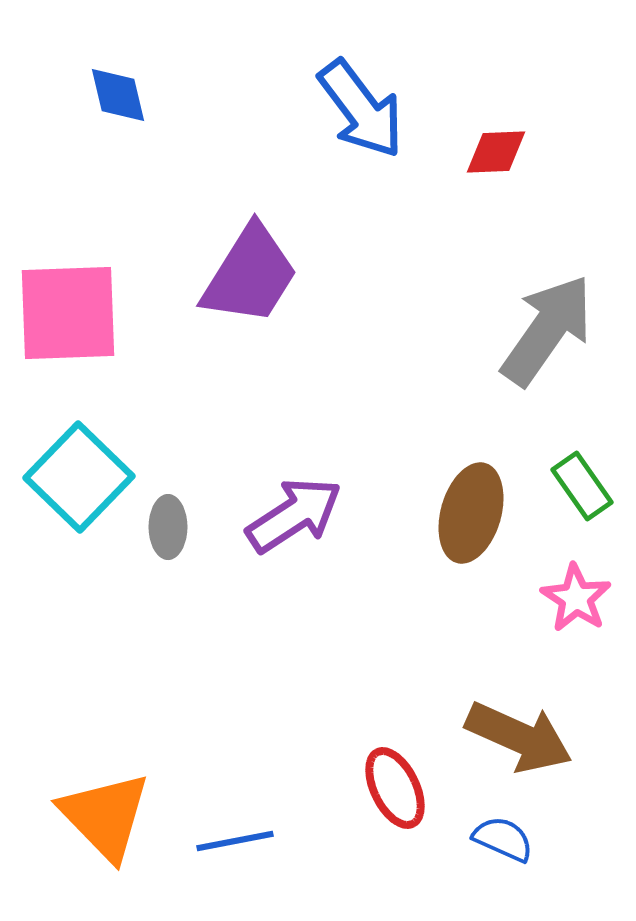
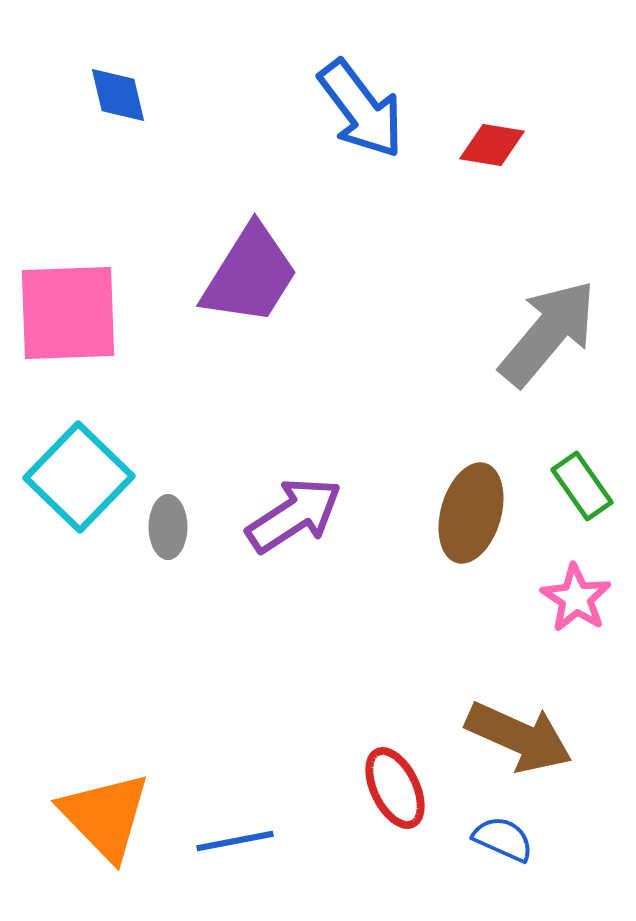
red diamond: moved 4 px left, 7 px up; rotated 12 degrees clockwise
gray arrow: moved 1 px right, 3 px down; rotated 5 degrees clockwise
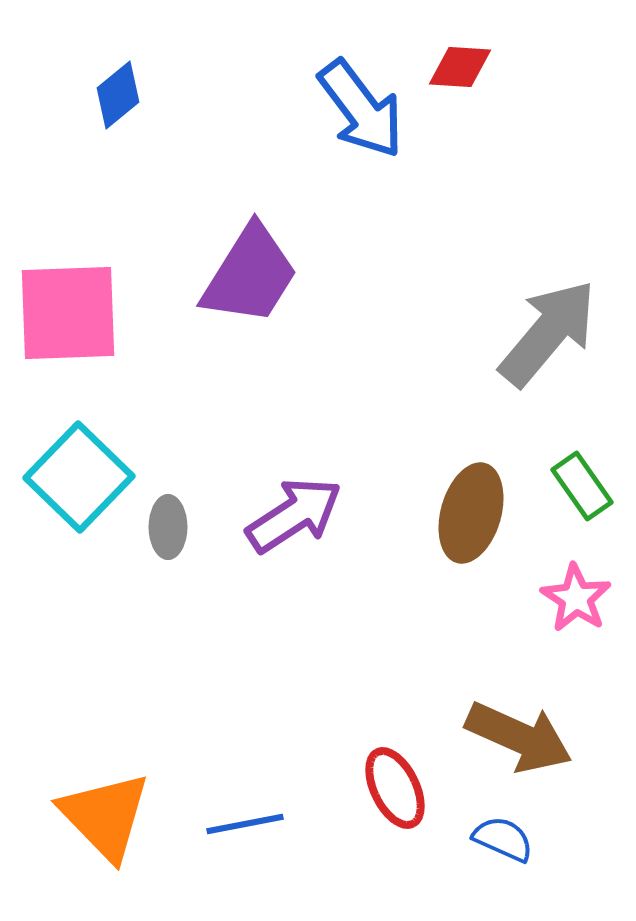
blue diamond: rotated 64 degrees clockwise
red diamond: moved 32 px left, 78 px up; rotated 6 degrees counterclockwise
blue line: moved 10 px right, 17 px up
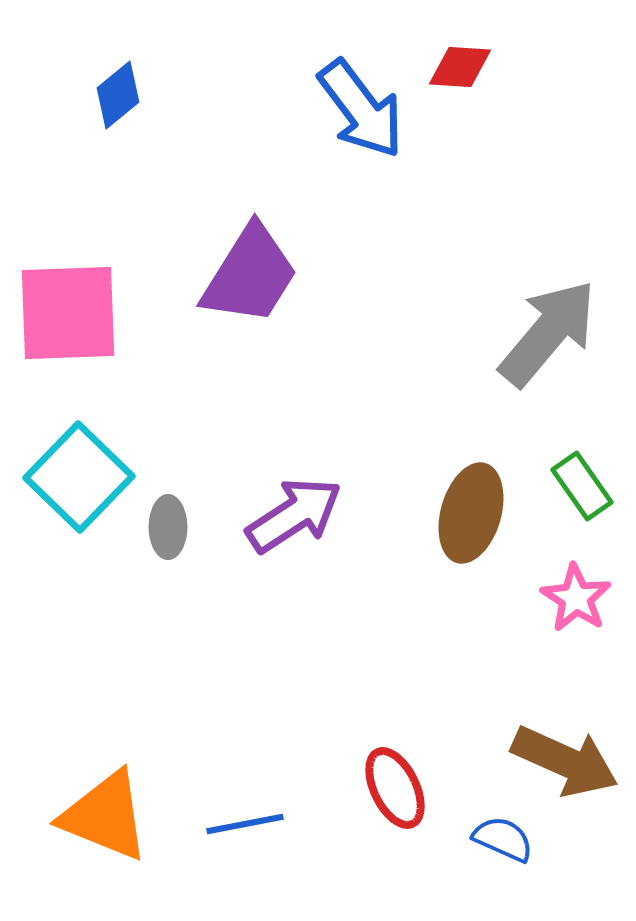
brown arrow: moved 46 px right, 24 px down
orange triangle: rotated 24 degrees counterclockwise
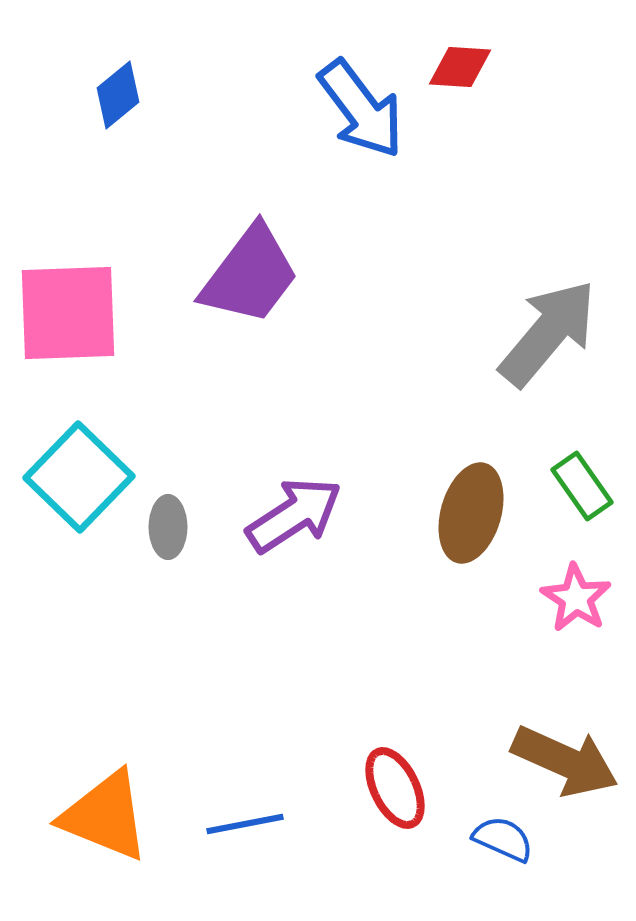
purple trapezoid: rotated 5 degrees clockwise
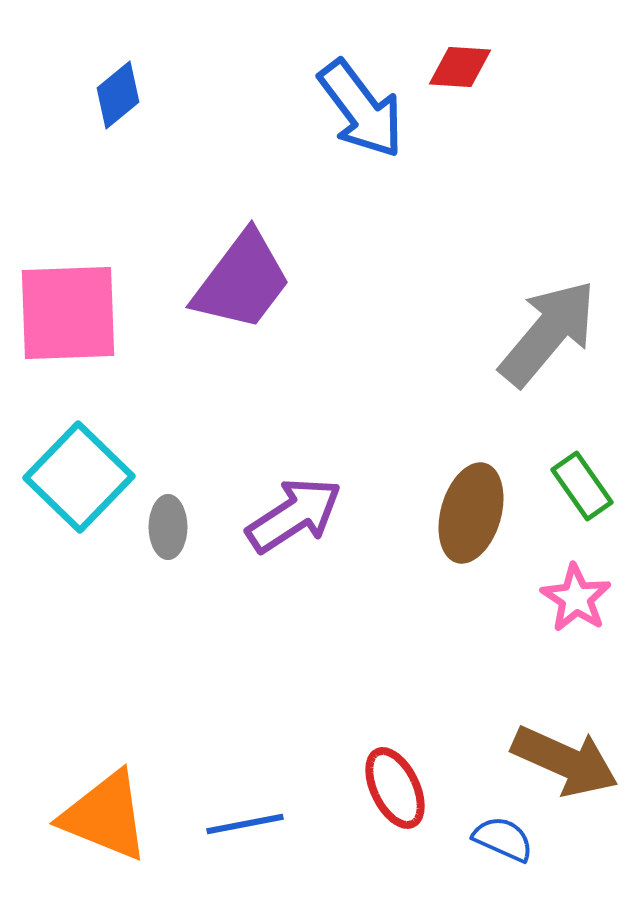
purple trapezoid: moved 8 px left, 6 px down
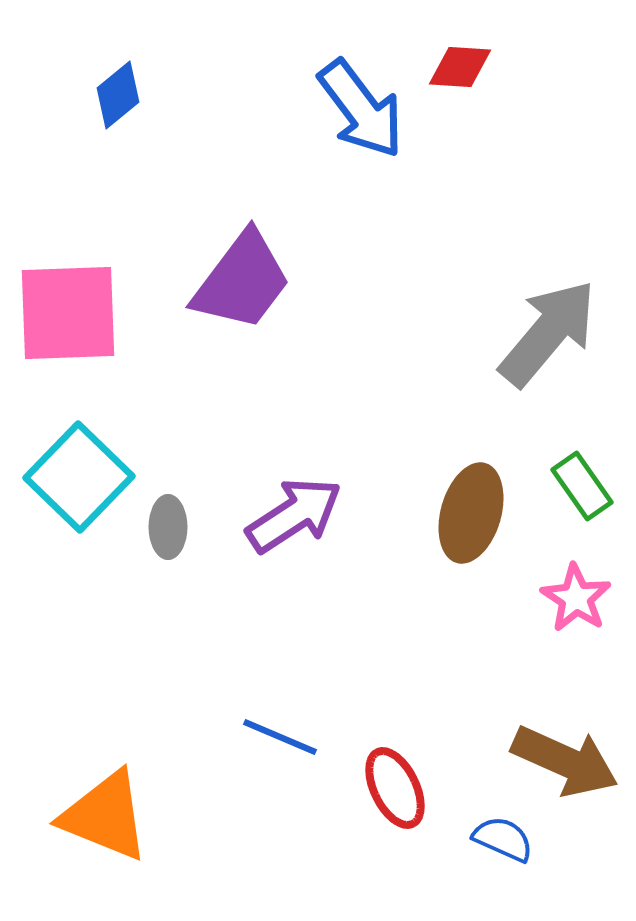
blue line: moved 35 px right, 87 px up; rotated 34 degrees clockwise
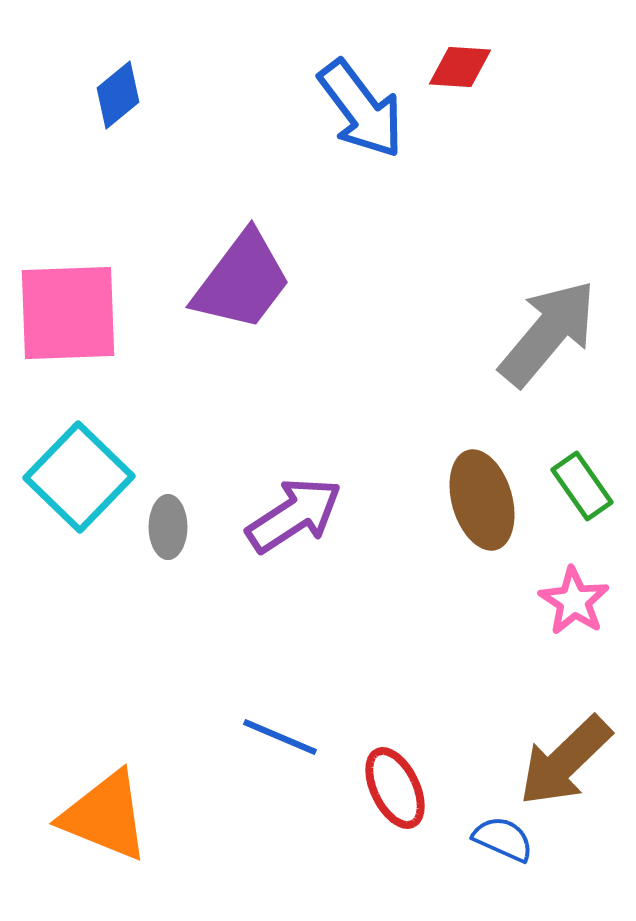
brown ellipse: moved 11 px right, 13 px up; rotated 32 degrees counterclockwise
pink star: moved 2 px left, 3 px down
brown arrow: rotated 112 degrees clockwise
